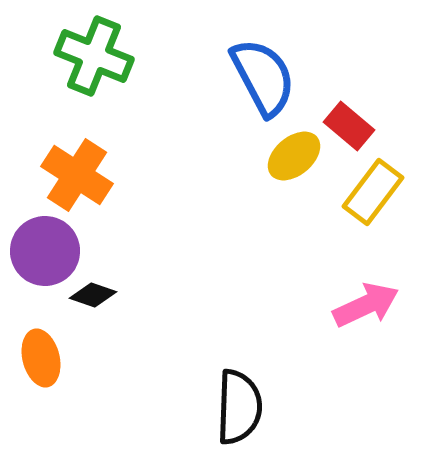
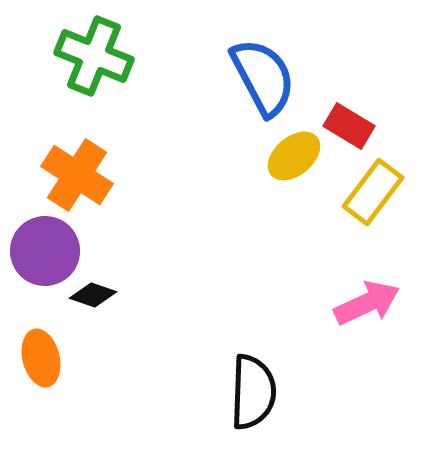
red rectangle: rotated 9 degrees counterclockwise
pink arrow: moved 1 px right, 2 px up
black semicircle: moved 14 px right, 15 px up
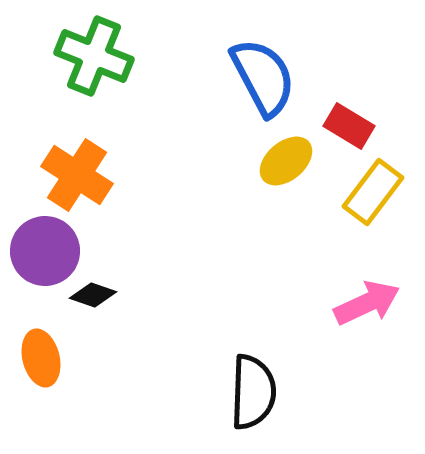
yellow ellipse: moved 8 px left, 5 px down
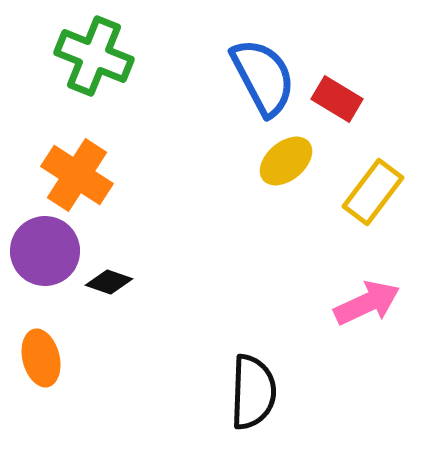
red rectangle: moved 12 px left, 27 px up
black diamond: moved 16 px right, 13 px up
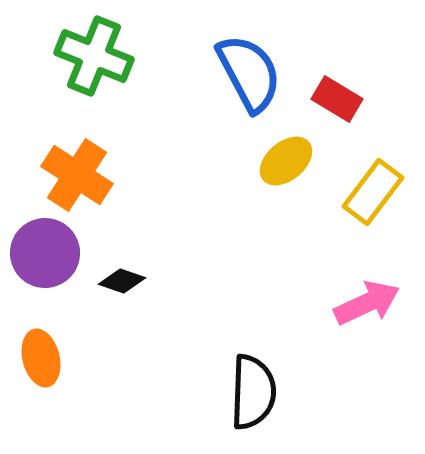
blue semicircle: moved 14 px left, 4 px up
purple circle: moved 2 px down
black diamond: moved 13 px right, 1 px up
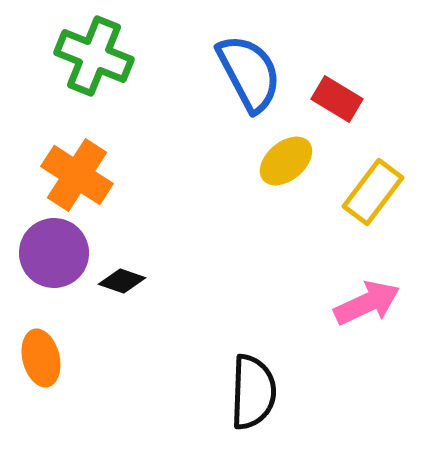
purple circle: moved 9 px right
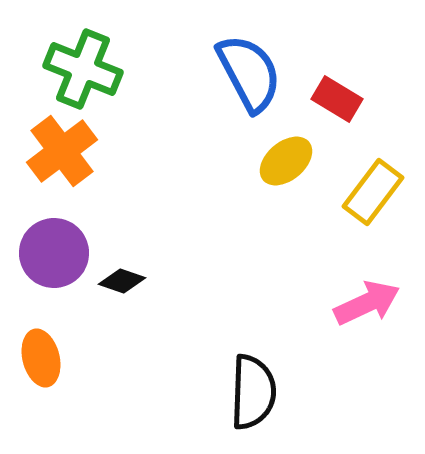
green cross: moved 11 px left, 13 px down
orange cross: moved 15 px left, 24 px up; rotated 20 degrees clockwise
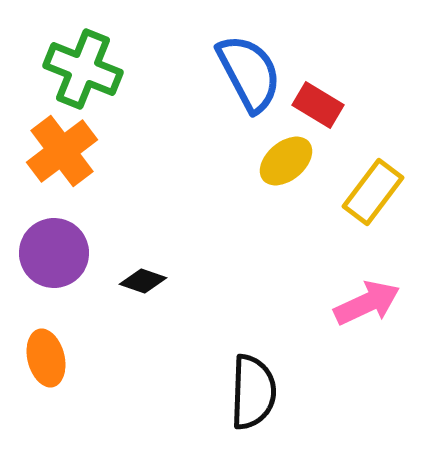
red rectangle: moved 19 px left, 6 px down
black diamond: moved 21 px right
orange ellipse: moved 5 px right
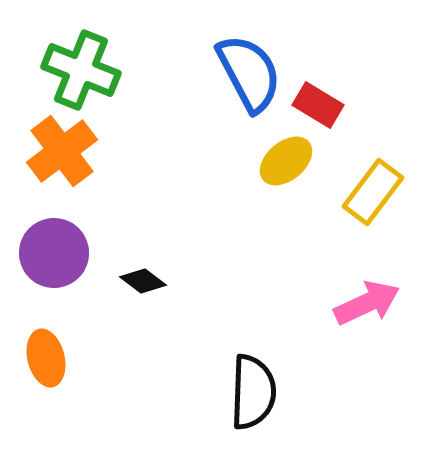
green cross: moved 2 px left, 1 px down
black diamond: rotated 18 degrees clockwise
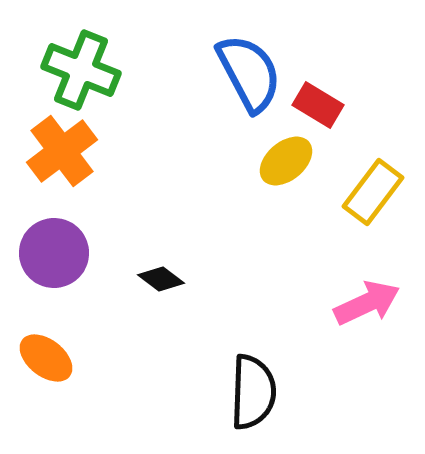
black diamond: moved 18 px right, 2 px up
orange ellipse: rotated 38 degrees counterclockwise
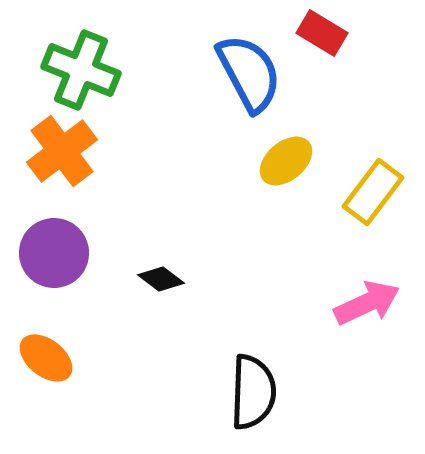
red rectangle: moved 4 px right, 72 px up
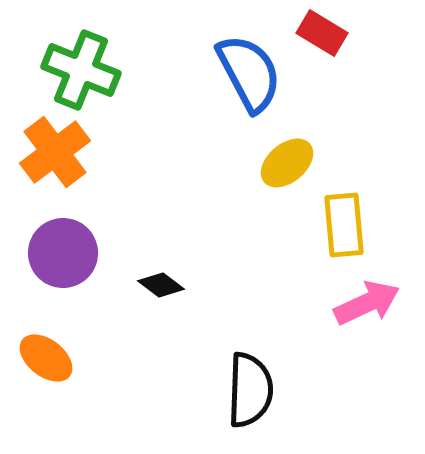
orange cross: moved 7 px left, 1 px down
yellow ellipse: moved 1 px right, 2 px down
yellow rectangle: moved 29 px left, 33 px down; rotated 42 degrees counterclockwise
purple circle: moved 9 px right
black diamond: moved 6 px down
black semicircle: moved 3 px left, 2 px up
